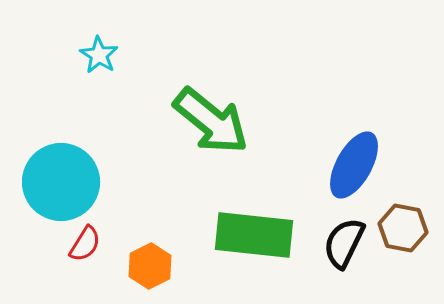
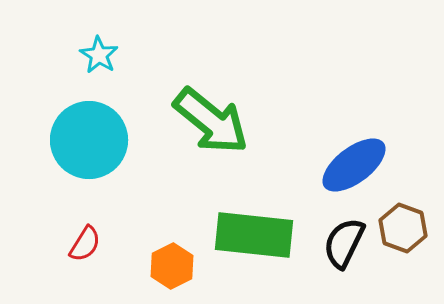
blue ellipse: rotated 24 degrees clockwise
cyan circle: moved 28 px right, 42 px up
brown hexagon: rotated 9 degrees clockwise
orange hexagon: moved 22 px right
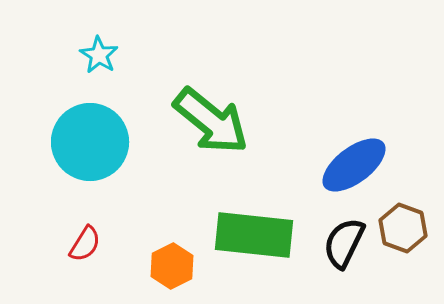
cyan circle: moved 1 px right, 2 px down
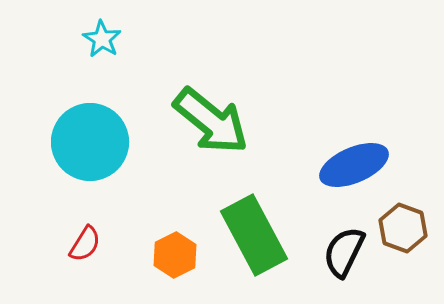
cyan star: moved 3 px right, 16 px up
blue ellipse: rotated 14 degrees clockwise
green rectangle: rotated 56 degrees clockwise
black semicircle: moved 9 px down
orange hexagon: moved 3 px right, 11 px up
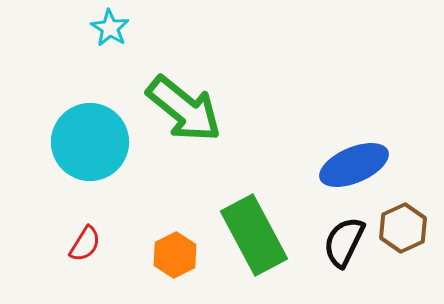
cyan star: moved 8 px right, 11 px up
green arrow: moved 27 px left, 12 px up
brown hexagon: rotated 15 degrees clockwise
black semicircle: moved 10 px up
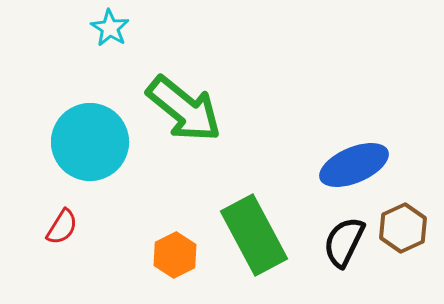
red semicircle: moved 23 px left, 17 px up
